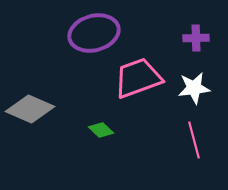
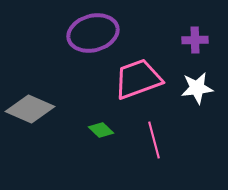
purple ellipse: moved 1 px left
purple cross: moved 1 px left, 2 px down
pink trapezoid: moved 1 px down
white star: moved 3 px right
pink line: moved 40 px left
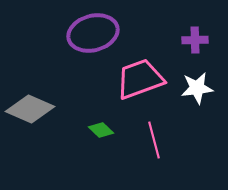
pink trapezoid: moved 2 px right
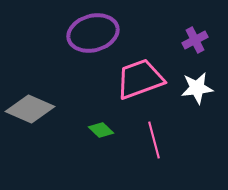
purple cross: rotated 25 degrees counterclockwise
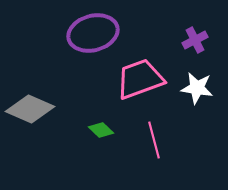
white star: rotated 16 degrees clockwise
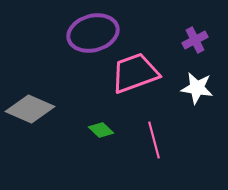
pink trapezoid: moved 5 px left, 6 px up
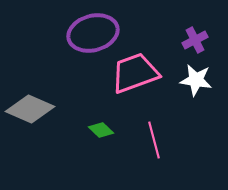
white star: moved 1 px left, 8 px up
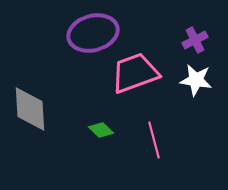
gray diamond: rotated 63 degrees clockwise
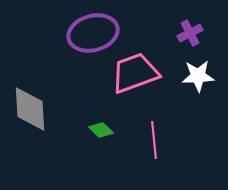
purple cross: moved 5 px left, 7 px up
white star: moved 2 px right, 4 px up; rotated 12 degrees counterclockwise
pink line: rotated 9 degrees clockwise
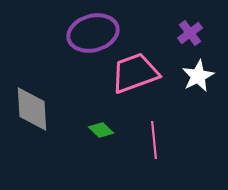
purple cross: rotated 10 degrees counterclockwise
white star: rotated 24 degrees counterclockwise
gray diamond: moved 2 px right
